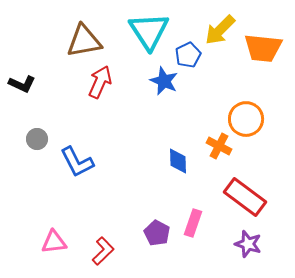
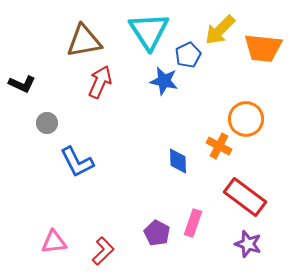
blue star: rotated 12 degrees counterclockwise
gray circle: moved 10 px right, 16 px up
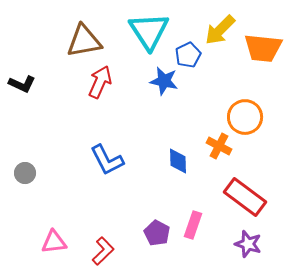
orange circle: moved 1 px left, 2 px up
gray circle: moved 22 px left, 50 px down
blue L-shape: moved 30 px right, 2 px up
pink rectangle: moved 2 px down
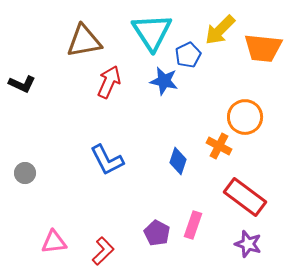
cyan triangle: moved 3 px right, 1 px down
red arrow: moved 9 px right
blue diamond: rotated 20 degrees clockwise
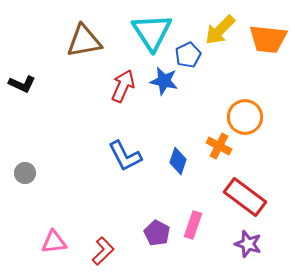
orange trapezoid: moved 5 px right, 9 px up
red arrow: moved 14 px right, 4 px down
blue L-shape: moved 18 px right, 4 px up
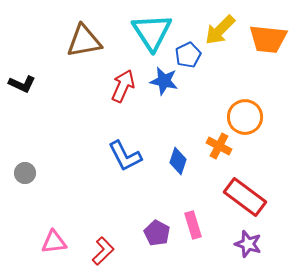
pink rectangle: rotated 36 degrees counterclockwise
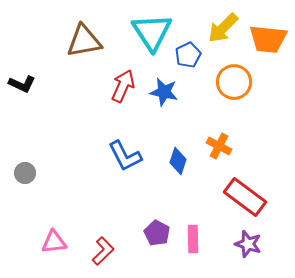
yellow arrow: moved 3 px right, 2 px up
blue star: moved 11 px down
orange circle: moved 11 px left, 35 px up
pink rectangle: moved 14 px down; rotated 16 degrees clockwise
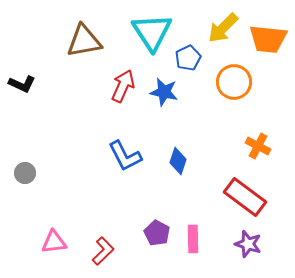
blue pentagon: moved 3 px down
orange cross: moved 39 px right
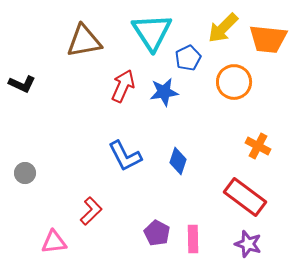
blue star: rotated 20 degrees counterclockwise
red L-shape: moved 12 px left, 40 px up
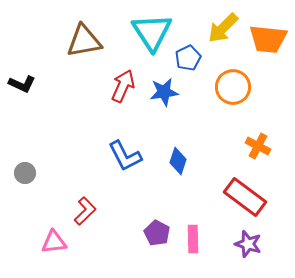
orange circle: moved 1 px left, 5 px down
red L-shape: moved 6 px left
